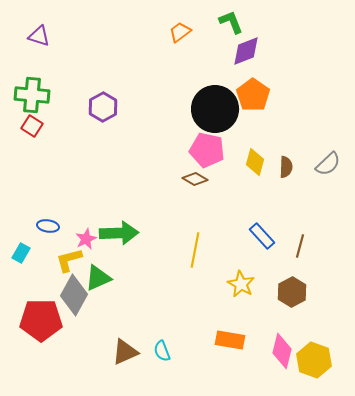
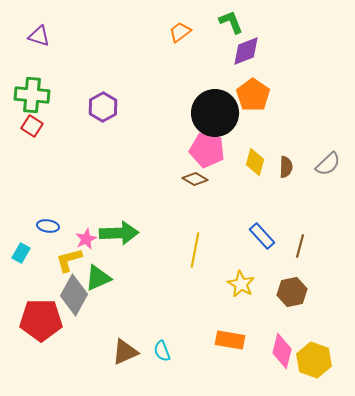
black circle: moved 4 px down
brown hexagon: rotated 16 degrees clockwise
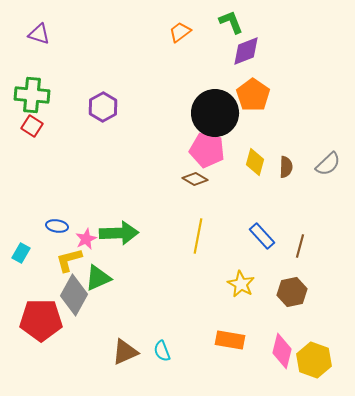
purple triangle: moved 2 px up
blue ellipse: moved 9 px right
yellow line: moved 3 px right, 14 px up
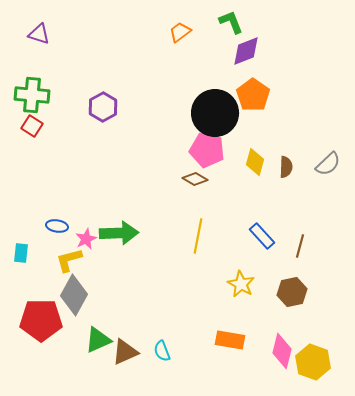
cyan rectangle: rotated 24 degrees counterclockwise
green triangle: moved 62 px down
yellow hexagon: moved 1 px left, 2 px down
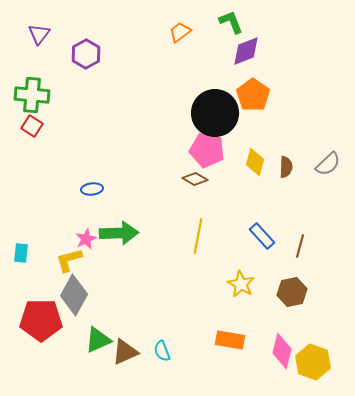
purple triangle: rotated 50 degrees clockwise
purple hexagon: moved 17 px left, 53 px up
blue ellipse: moved 35 px right, 37 px up; rotated 15 degrees counterclockwise
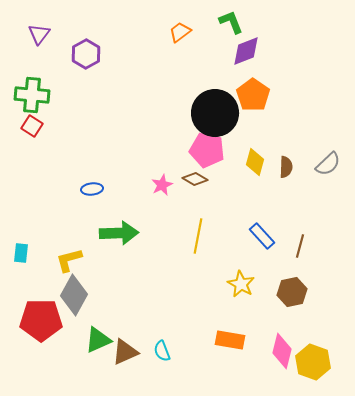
pink star: moved 76 px right, 54 px up
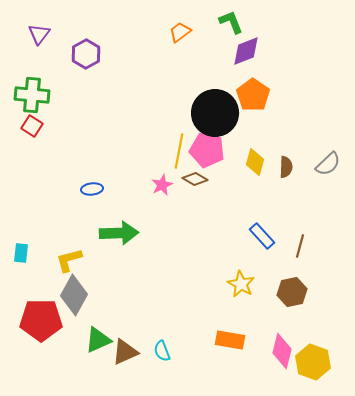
yellow line: moved 19 px left, 85 px up
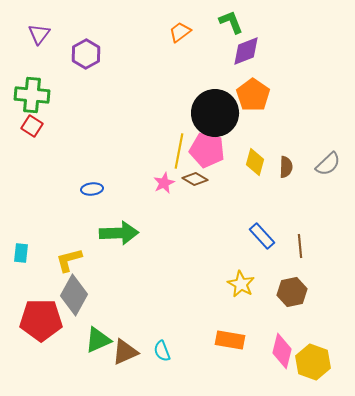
pink star: moved 2 px right, 2 px up
brown line: rotated 20 degrees counterclockwise
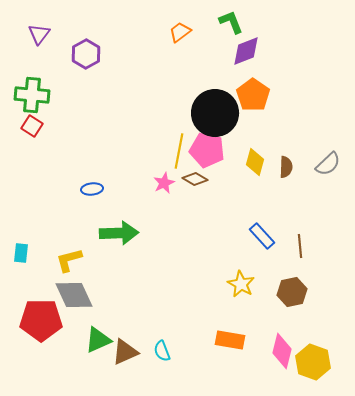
gray diamond: rotated 54 degrees counterclockwise
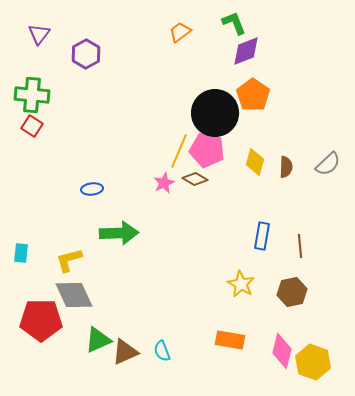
green L-shape: moved 3 px right, 1 px down
yellow line: rotated 12 degrees clockwise
blue rectangle: rotated 52 degrees clockwise
